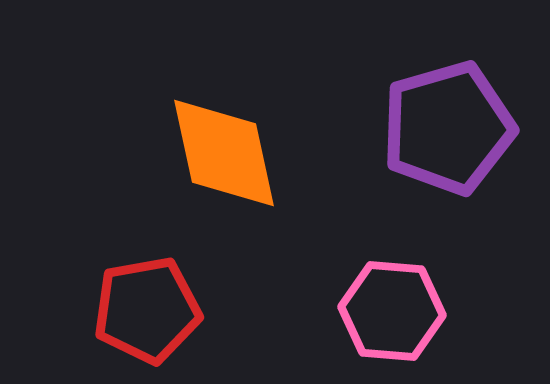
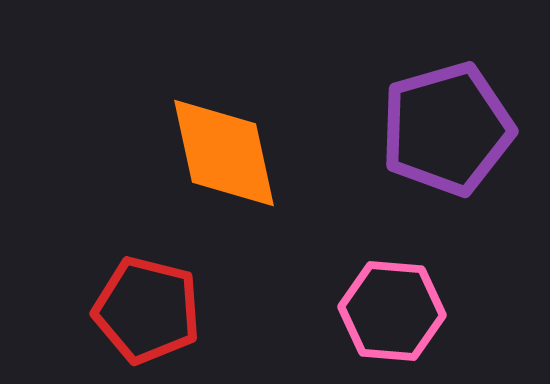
purple pentagon: moved 1 px left, 1 px down
red pentagon: rotated 24 degrees clockwise
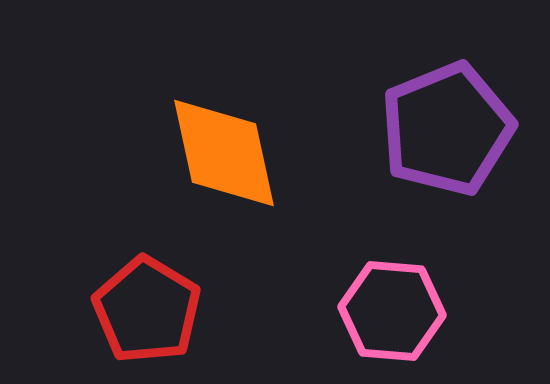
purple pentagon: rotated 6 degrees counterclockwise
red pentagon: rotated 17 degrees clockwise
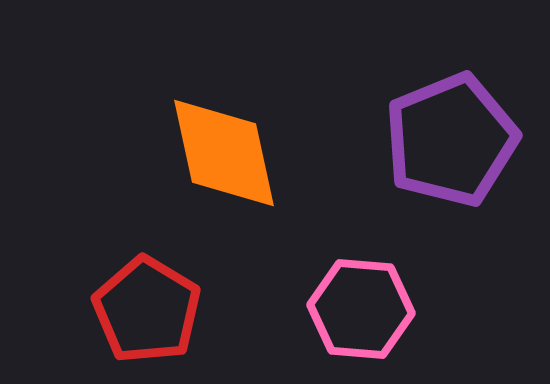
purple pentagon: moved 4 px right, 11 px down
pink hexagon: moved 31 px left, 2 px up
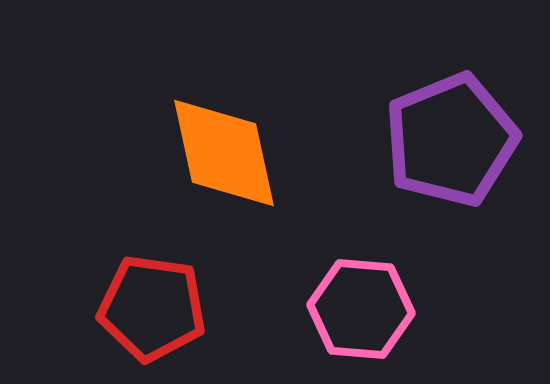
red pentagon: moved 5 px right, 2 px up; rotated 23 degrees counterclockwise
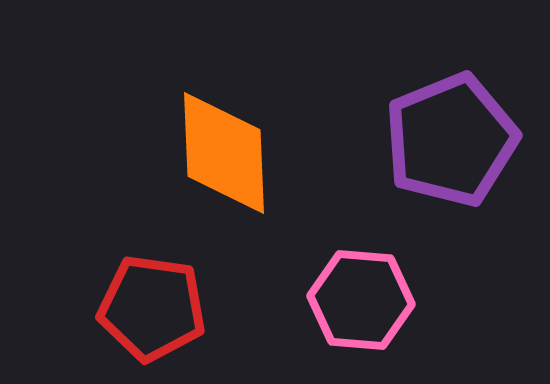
orange diamond: rotated 10 degrees clockwise
pink hexagon: moved 9 px up
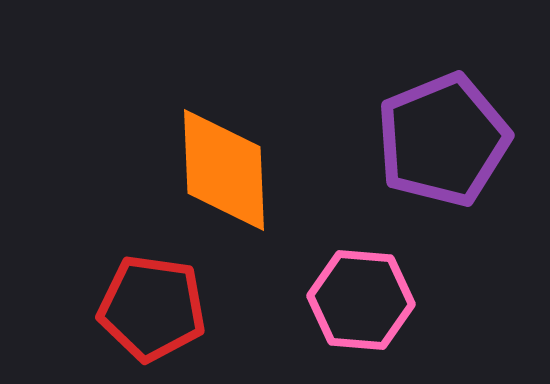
purple pentagon: moved 8 px left
orange diamond: moved 17 px down
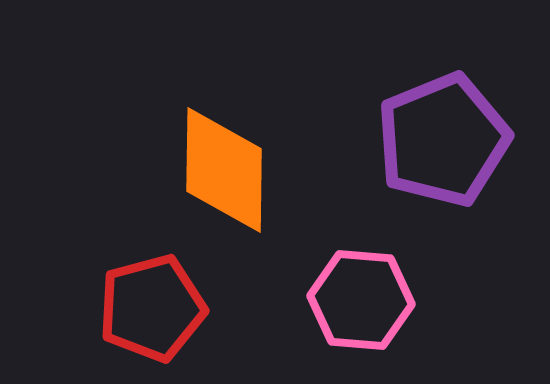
orange diamond: rotated 3 degrees clockwise
red pentagon: rotated 23 degrees counterclockwise
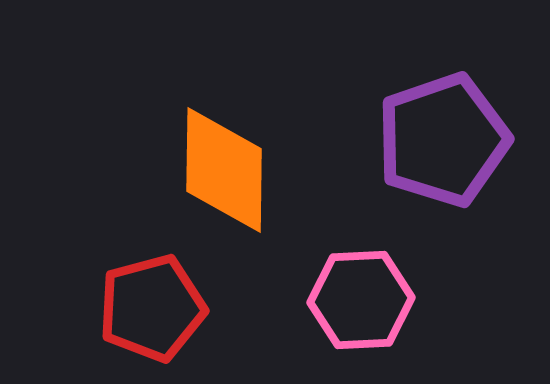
purple pentagon: rotated 3 degrees clockwise
pink hexagon: rotated 8 degrees counterclockwise
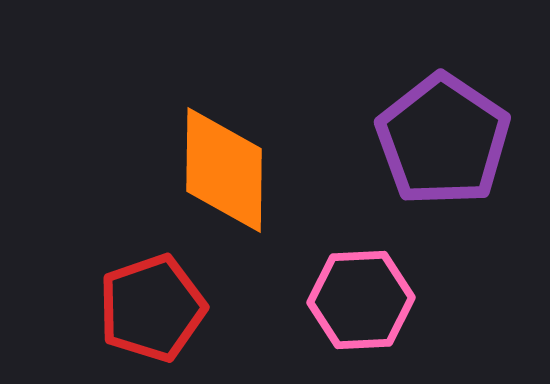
purple pentagon: rotated 19 degrees counterclockwise
red pentagon: rotated 4 degrees counterclockwise
